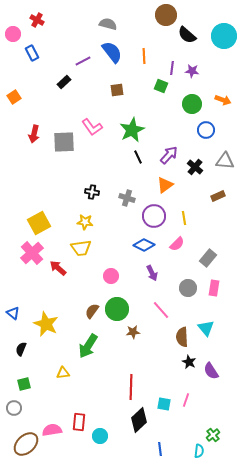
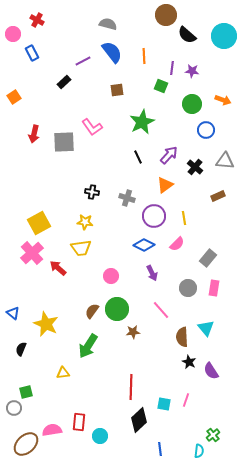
green star at (132, 130): moved 10 px right, 8 px up
green square at (24, 384): moved 2 px right, 8 px down
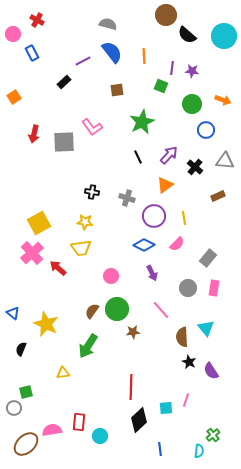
cyan square at (164, 404): moved 2 px right, 4 px down; rotated 16 degrees counterclockwise
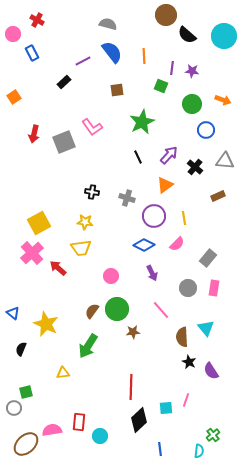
gray square at (64, 142): rotated 20 degrees counterclockwise
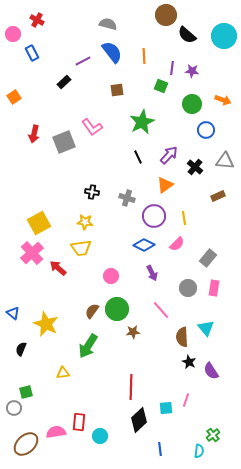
pink semicircle at (52, 430): moved 4 px right, 2 px down
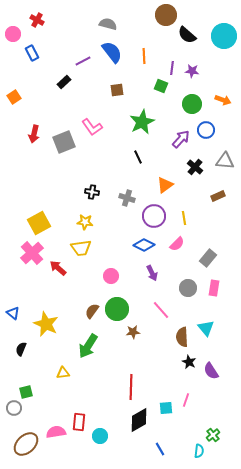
purple arrow at (169, 155): moved 12 px right, 16 px up
black diamond at (139, 420): rotated 15 degrees clockwise
blue line at (160, 449): rotated 24 degrees counterclockwise
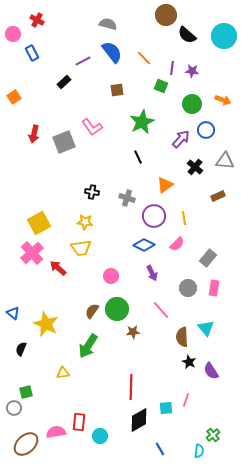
orange line at (144, 56): moved 2 px down; rotated 42 degrees counterclockwise
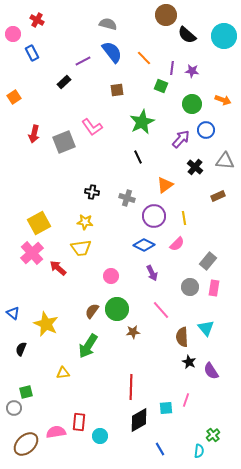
gray rectangle at (208, 258): moved 3 px down
gray circle at (188, 288): moved 2 px right, 1 px up
